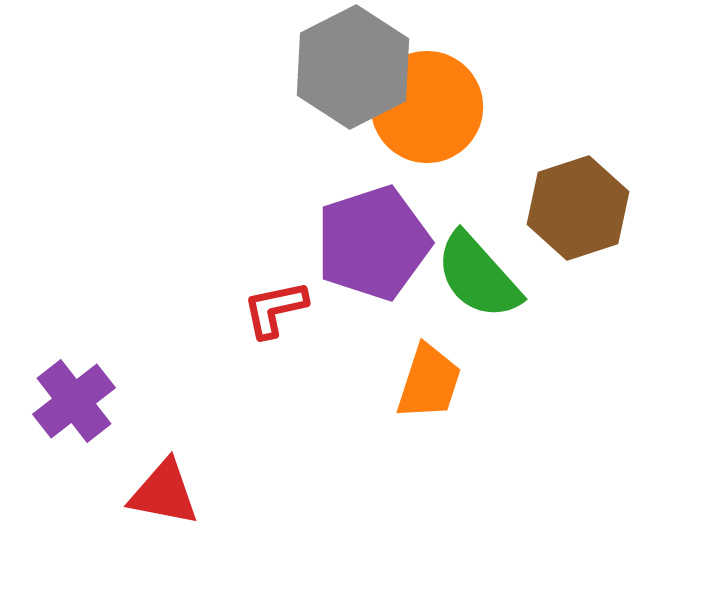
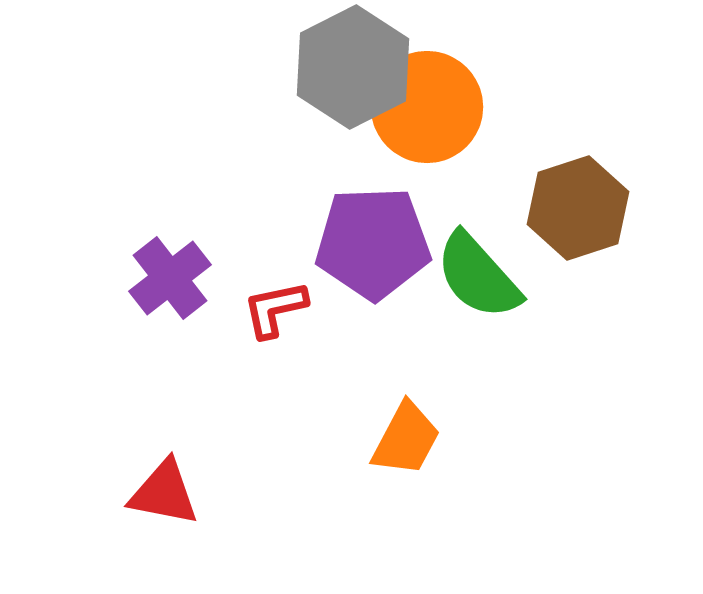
purple pentagon: rotated 16 degrees clockwise
orange trapezoid: moved 23 px left, 57 px down; rotated 10 degrees clockwise
purple cross: moved 96 px right, 123 px up
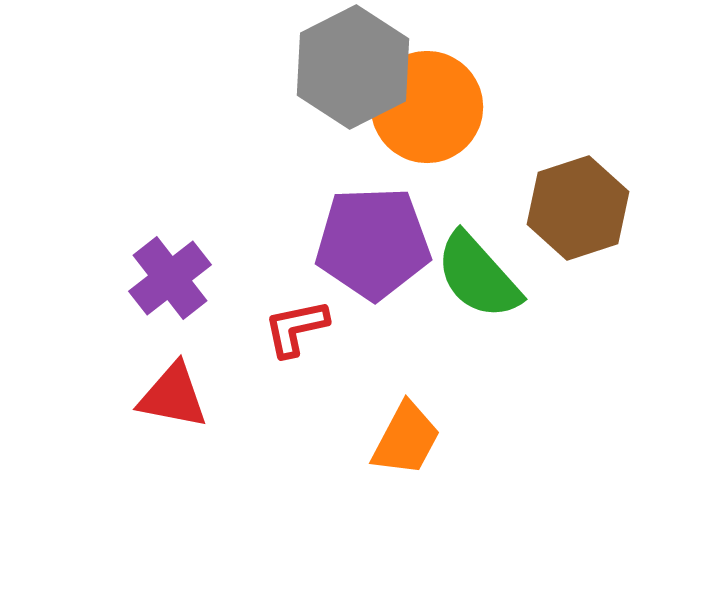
red L-shape: moved 21 px right, 19 px down
red triangle: moved 9 px right, 97 px up
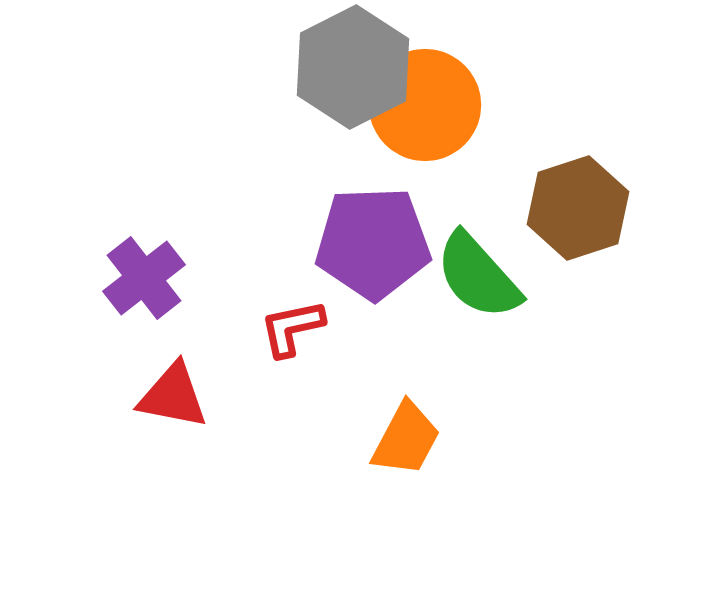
orange circle: moved 2 px left, 2 px up
purple cross: moved 26 px left
red L-shape: moved 4 px left
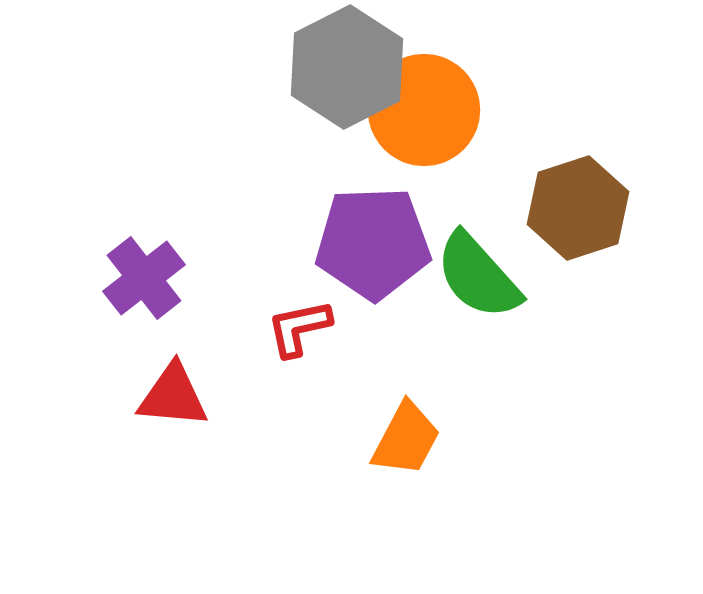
gray hexagon: moved 6 px left
orange circle: moved 1 px left, 5 px down
red L-shape: moved 7 px right
red triangle: rotated 6 degrees counterclockwise
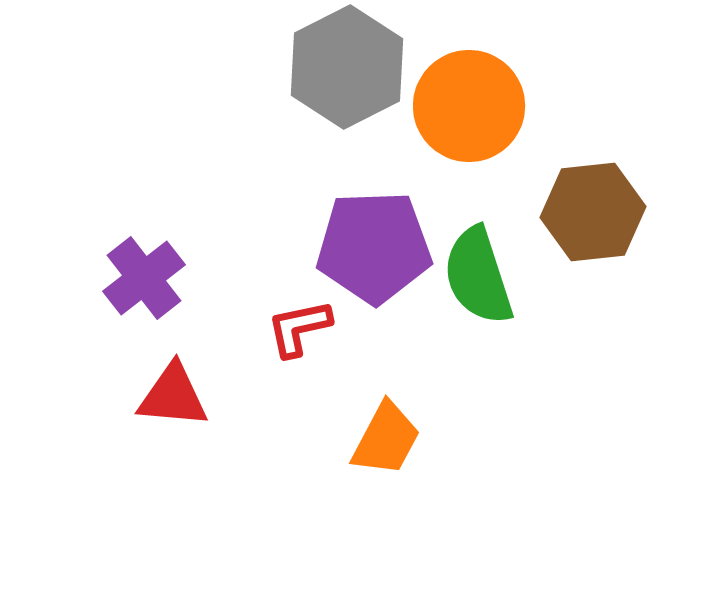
orange circle: moved 45 px right, 4 px up
brown hexagon: moved 15 px right, 4 px down; rotated 12 degrees clockwise
purple pentagon: moved 1 px right, 4 px down
green semicircle: rotated 24 degrees clockwise
orange trapezoid: moved 20 px left
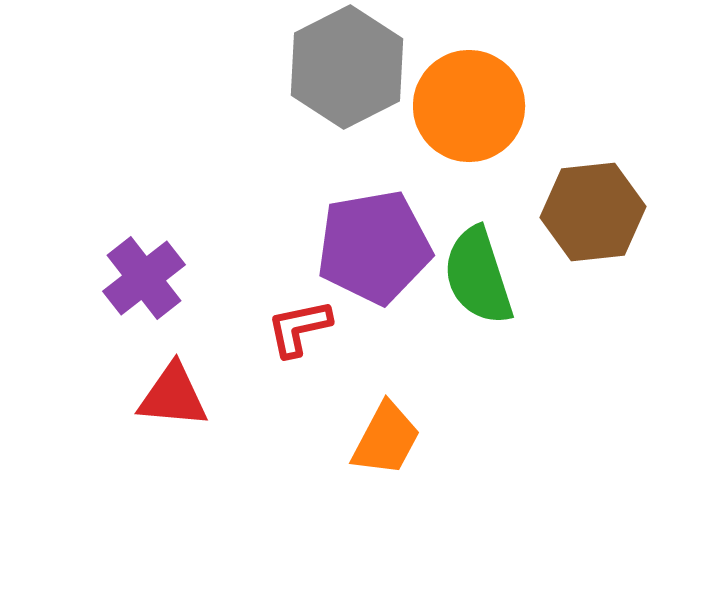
purple pentagon: rotated 8 degrees counterclockwise
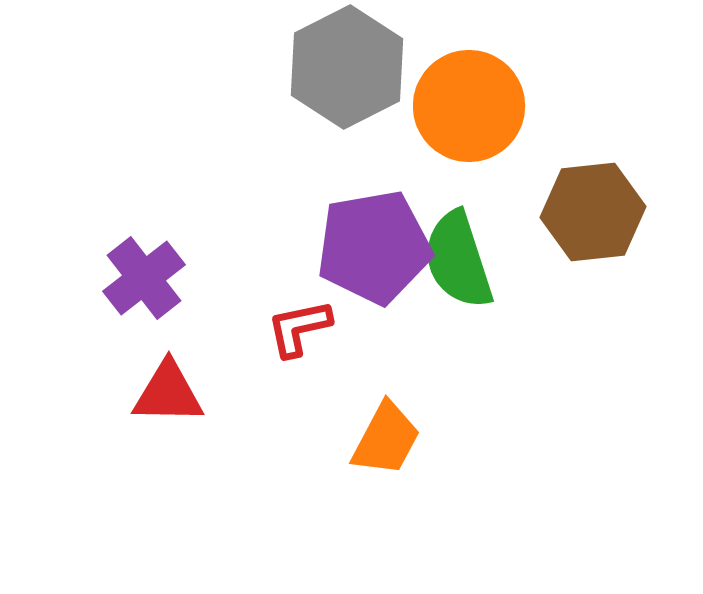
green semicircle: moved 20 px left, 16 px up
red triangle: moved 5 px left, 3 px up; rotated 4 degrees counterclockwise
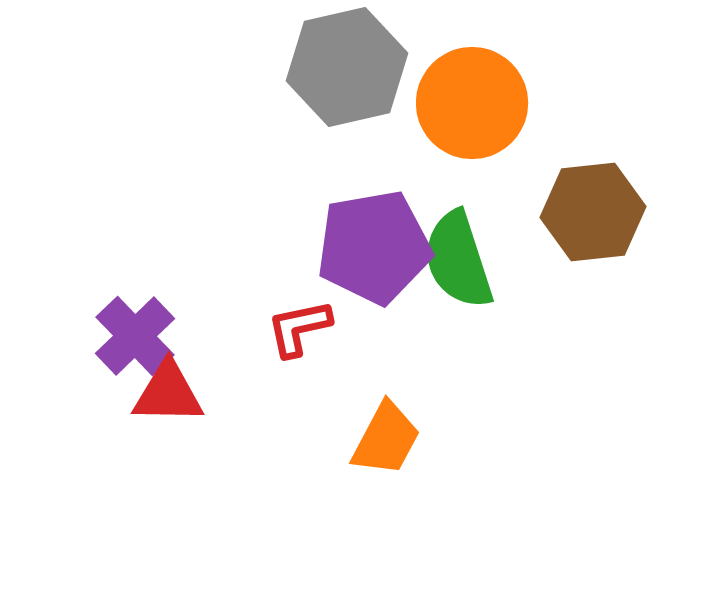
gray hexagon: rotated 14 degrees clockwise
orange circle: moved 3 px right, 3 px up
purple cross: moved 9 px left, 58 px down; rotated 6 degrees counterclockwise
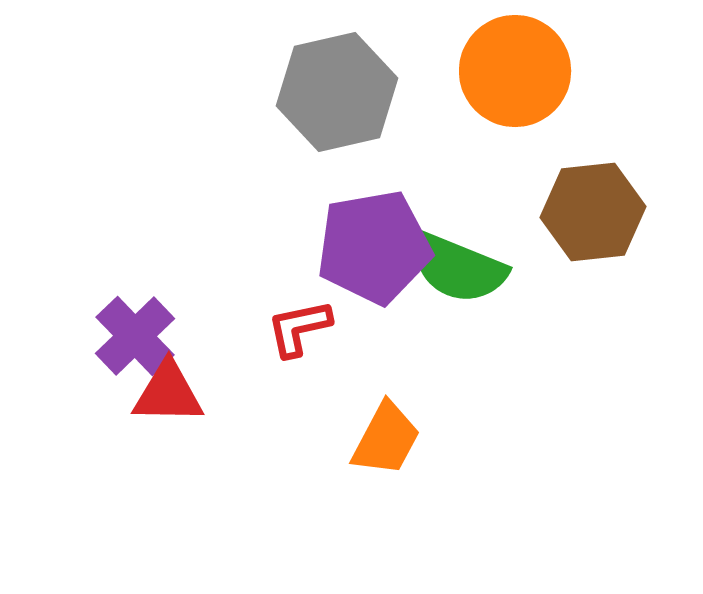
gray hexagon: moved 10 px left, 25 px down
orange circle: moved 43 px right, 32 px up
green semicircle: moved 8 px down; rotated 50 degrees counterclockwise
